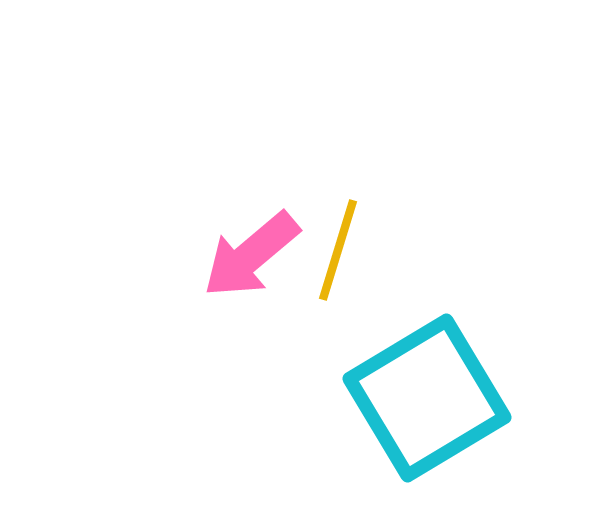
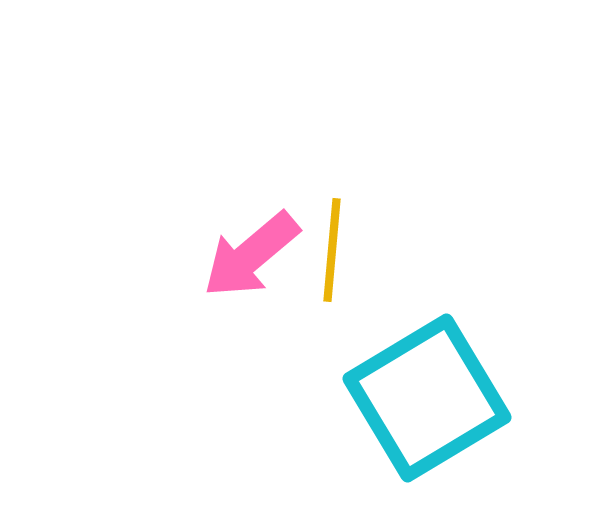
yellow line: moved 6 px left; rotated 12 degrees counterclockwise
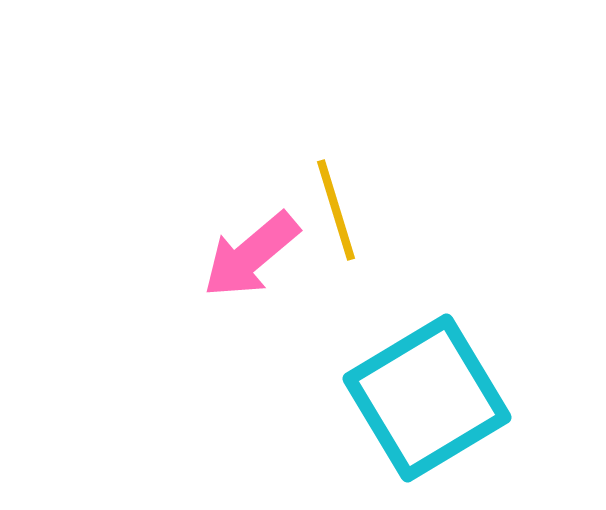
yellow line: moved 4 px right, 40 px up; rotated 22 degrees counterclockwise
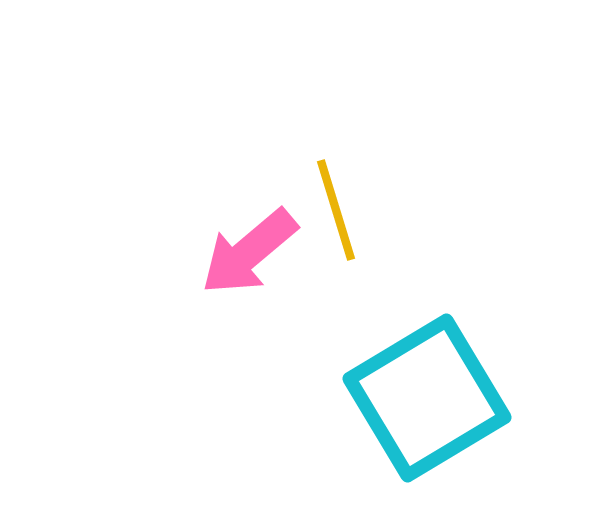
pink arrow: moved 2 px left, 3 px up
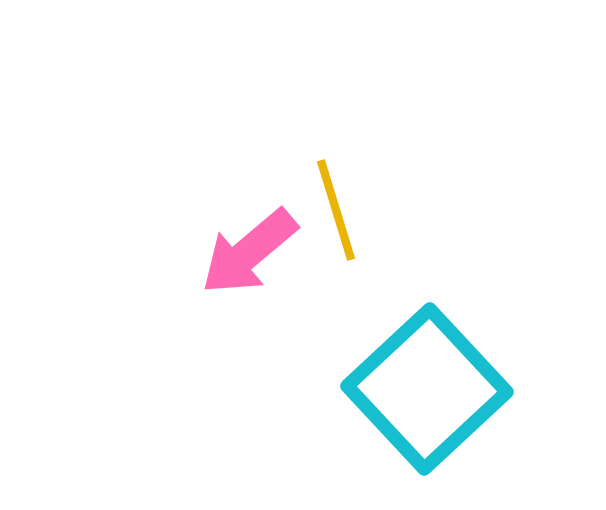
cyan square: moved 9 px up; rotated 12 degrees counterclockwise
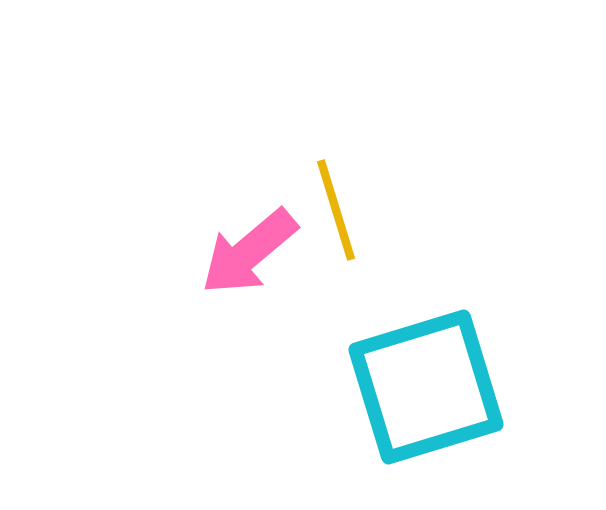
cyan square: moved 1 px left, 2 px up; rotated 26 degrees clockwise
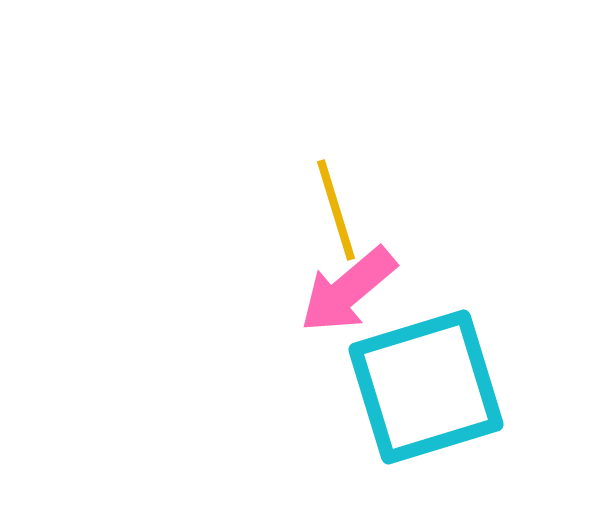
pink arrow: moved 99 px right, 38 px down
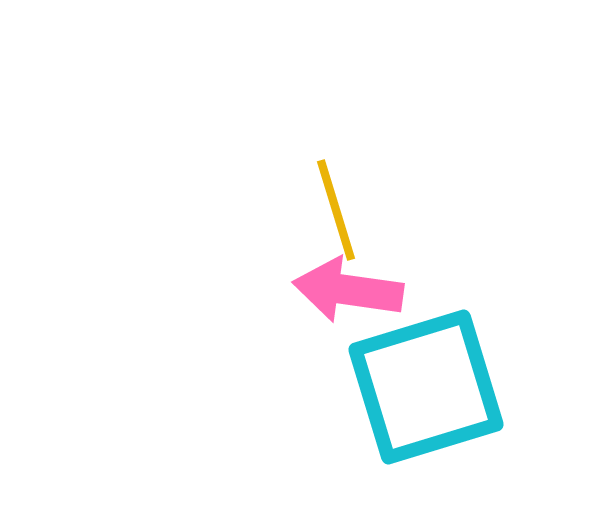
pink arrow: rotated 48 degrees clockwise
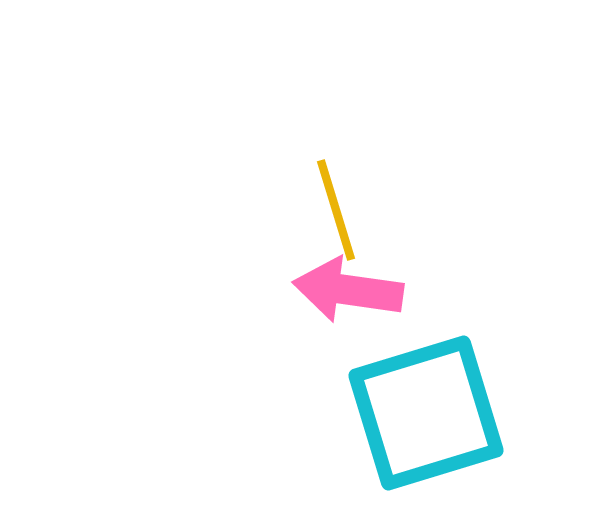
cyan square: moved 26 px down
